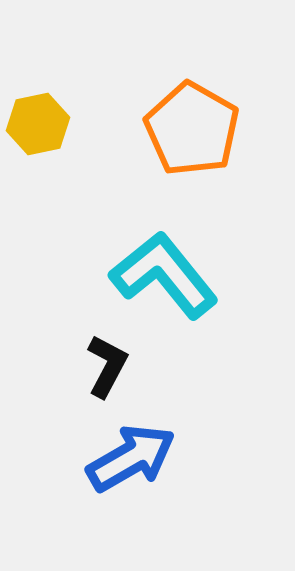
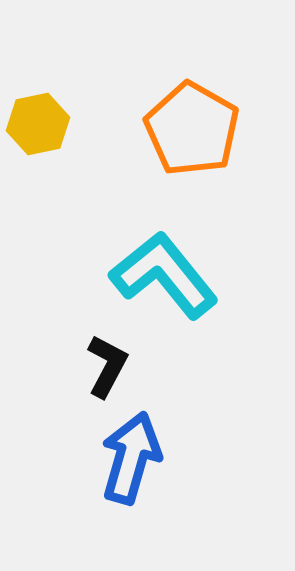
blue arrow: rotated 44 degrees counterclockwise
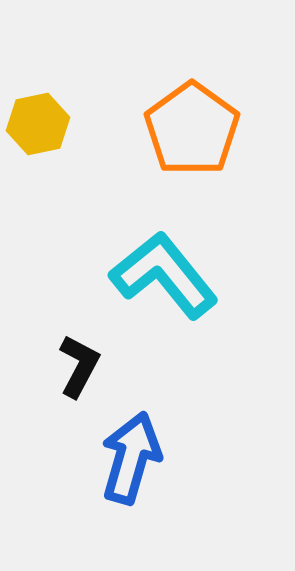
orange pentagon: rotated 6 degrees clockwise
black L-shape: moved 28 px left
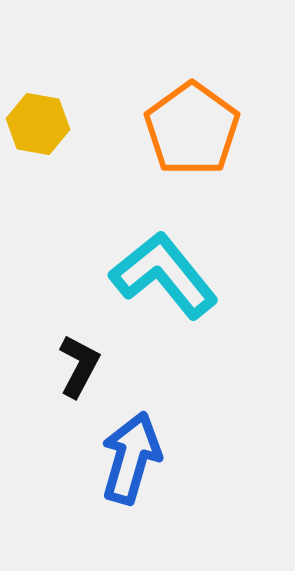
yellow hexagon: rotated 22 degrees clockwise
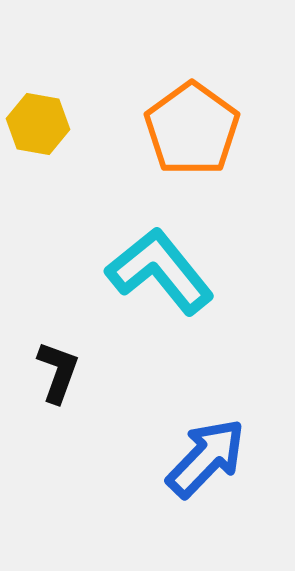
cyan L-shape: moved 4 px left, 4 px up
black L-shape: moved 21 px left, 6 px down; rotated 8 degrees counterclockwise
blue arrow: moved 75 px right; rotated 28 degrees clockwise
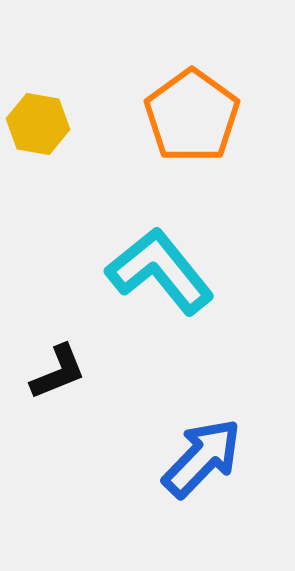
orange pentagon: moved 13 px up
black L-shape: rotated 48 degrees clockwise
blue arrow: moved 4 px left
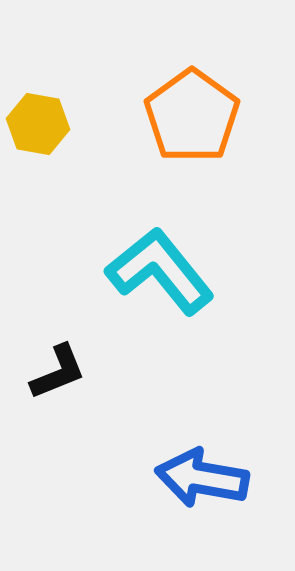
blue arrow: moved 20 px down; rotated 124 degrees counterclockwise
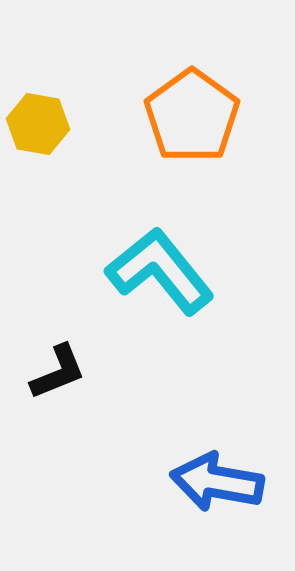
blue arrow: moved 15 px right, 4 px down
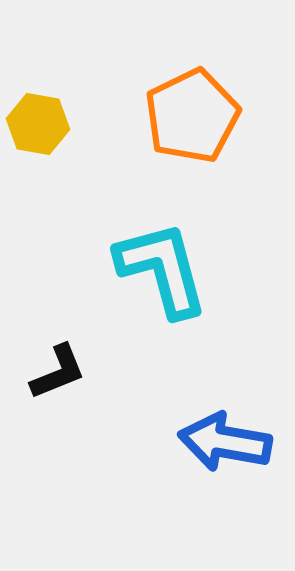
orange pentagon: rotated 10 degrees clockwise
cyan L-shape: moved 2 px right, 2 px up; rotated 24 degrees clockwise
blue arrow: moved 8 px right, 40 px up
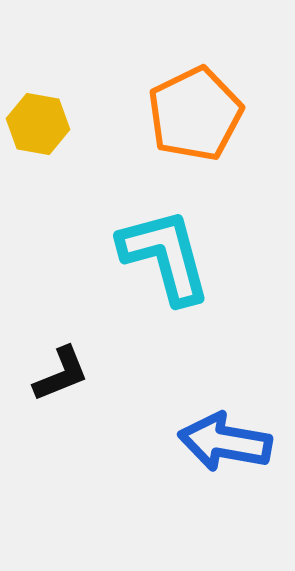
orange pentagon: moved 3 px right, 2 px up
cyan L-shape: moved 3 px right, 13 px up
black L-shape: moved 3 px right, 2 px down
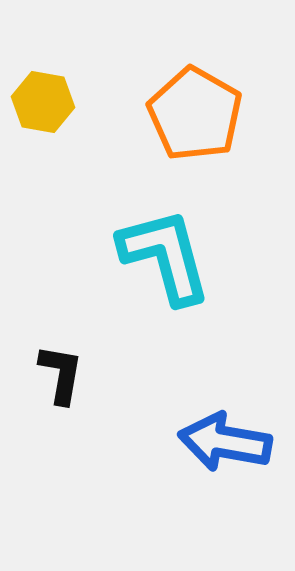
orange pentagon: rotated 16 degrees counterclockwise
yellow hexagon: moved 5 px right, 22 px up
black L-shape: rotated 58 degrees counterclockwise
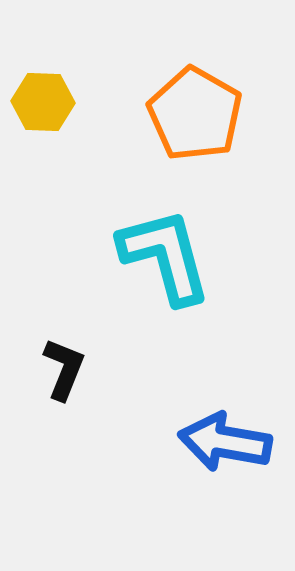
yellow hexagon: rotated 8 degrees counterclockwise
black L-shape: moved 3 px right, 5 px up; rotated 12 degrees clockwise
